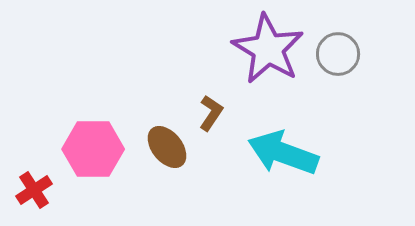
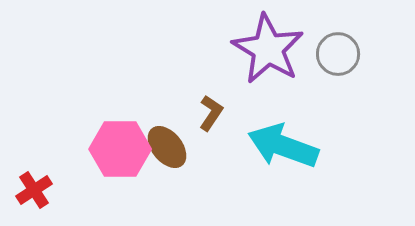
pink hexagon: moved 27 px right
cyan arrow: moved 7 px up
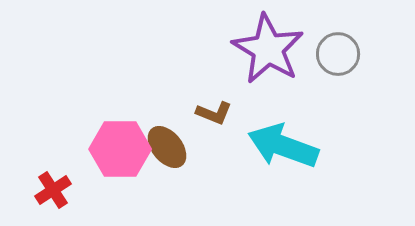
brown L-shape: moved 3 px right; rotated 78 degrees clockwise
red cross: moved 19 px right
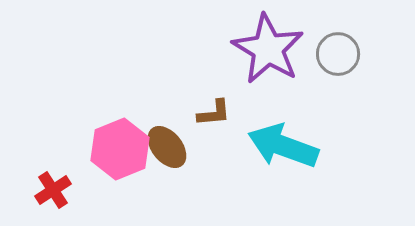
brown L-shape: rotated 27 degrees counterclockwise
pink hexagon: rotated 22 degrees counterclockwise
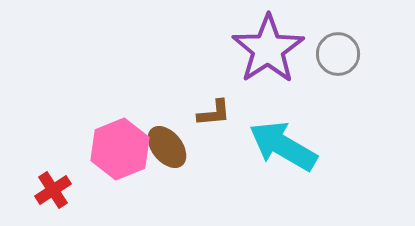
purple star: rotated 8 degrees clockwise
cyan arrow: rotated 10 degrees clockwise
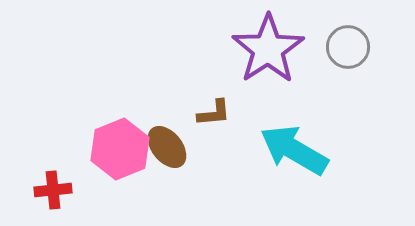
gray circle: moved 10 px right, 7 px up
cyan arrow: moved 11 px right, 4 px down
red cross: rotated 27 degrees clockwise
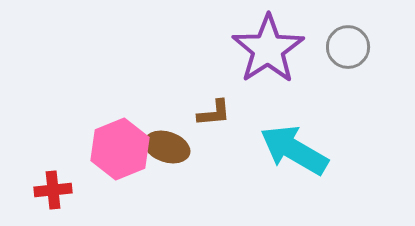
brown ellipse: rotated 33 degrees counterclockwise
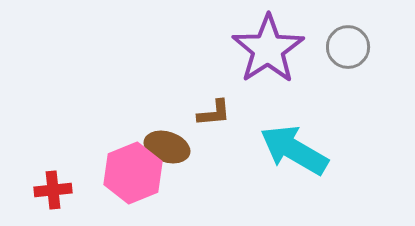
pink hexagon: moved 13 px right, 24 px down
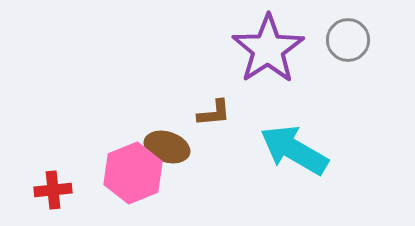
gray circle: moved 7 px up
